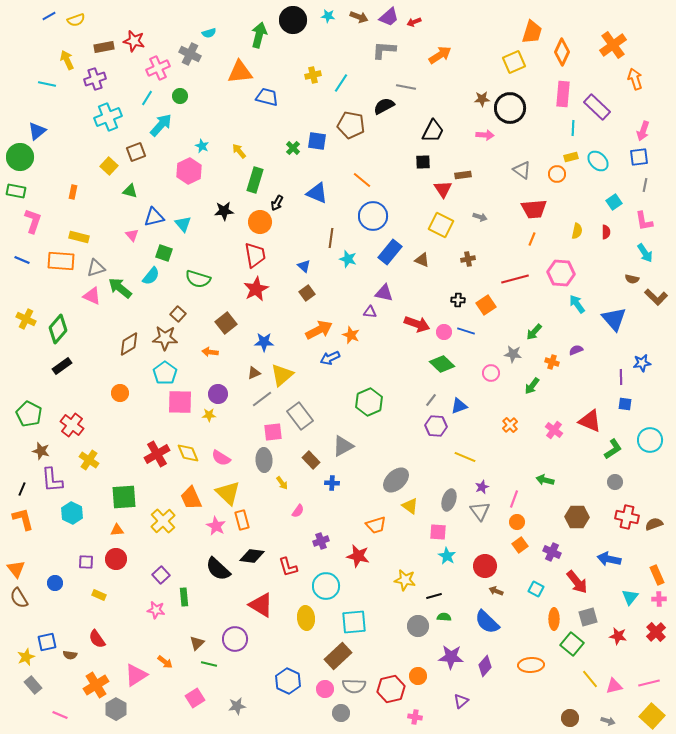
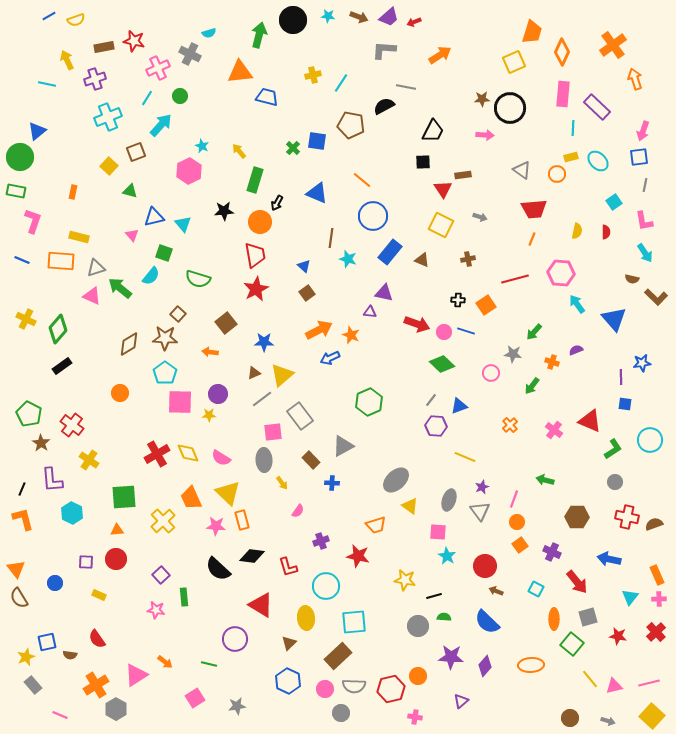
brown star at (41, 451): moved 8 px up; rotated 18 degrees clockwise
pink star at (216, 526): rotated 24 degrees counterclockwise
brown triangle at (197, 643): moved 92 px right
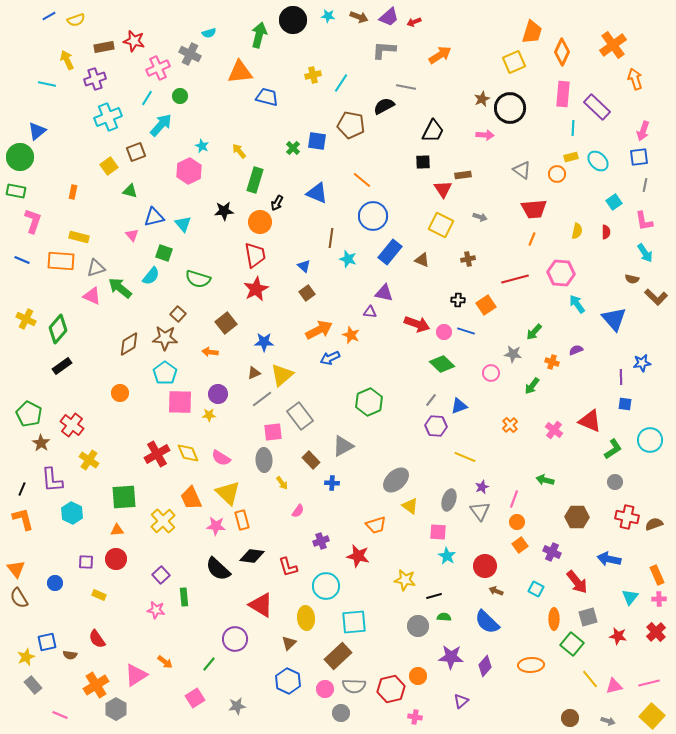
brown star at (482, 99): rotated 21 degrees counterclockwise
yellow square at (109, 166): rotated 12 degrees clockwise
green line at (209, 664): rotated 63 degrees counterclockwise
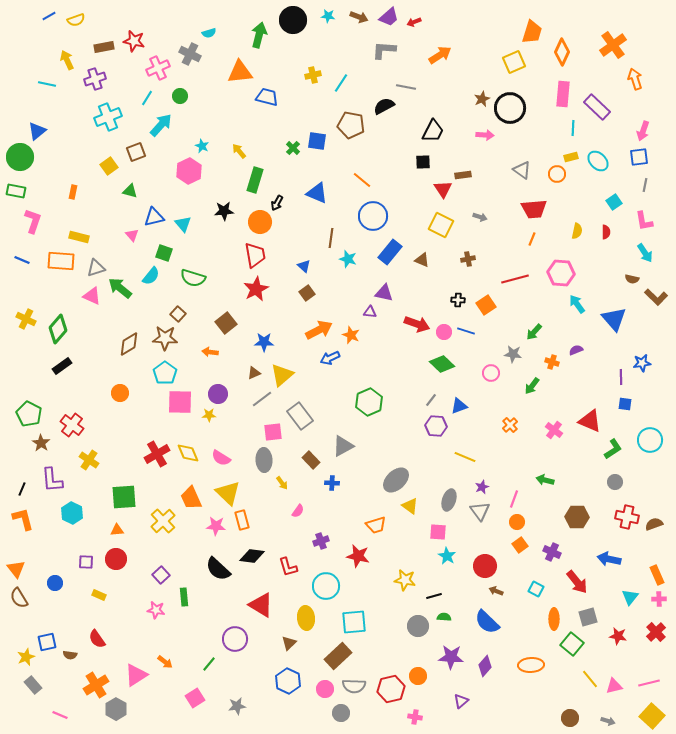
green semicircle at (198, 279): moved 5 px left, 1 px up
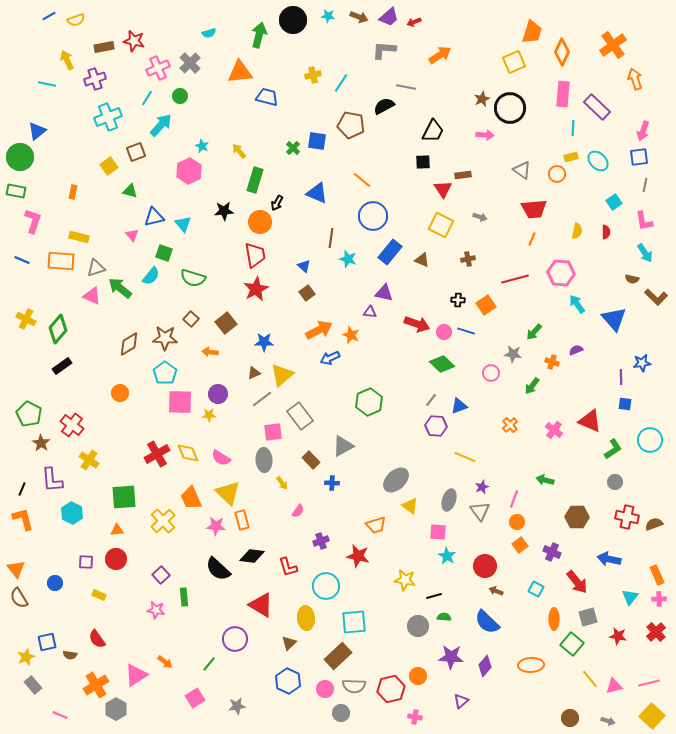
gray cross at (190, 54): moved 9 px down; rotated 20 degrees clockwise
brown square at (178, 314): moved 13 px right, 5 px down
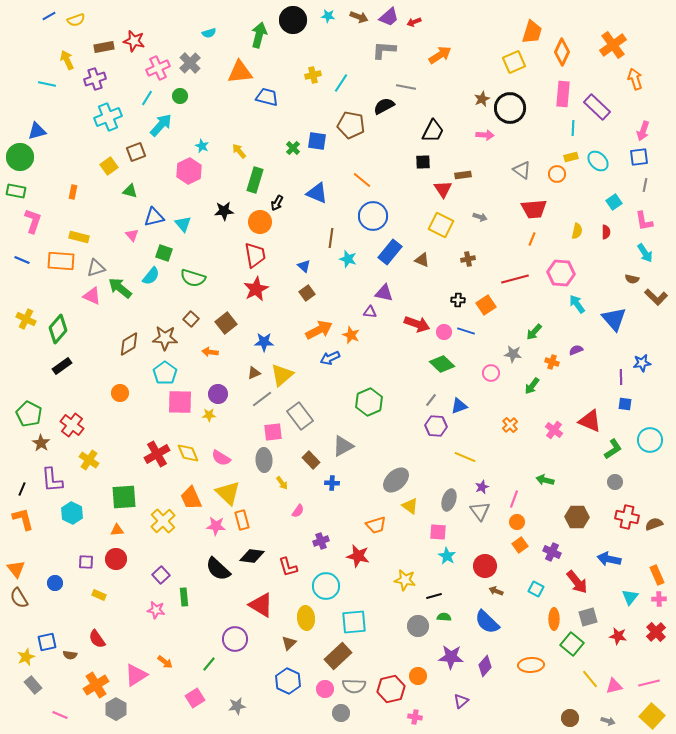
blue triangle at (37, 131): rotated 24 degrees clockwise
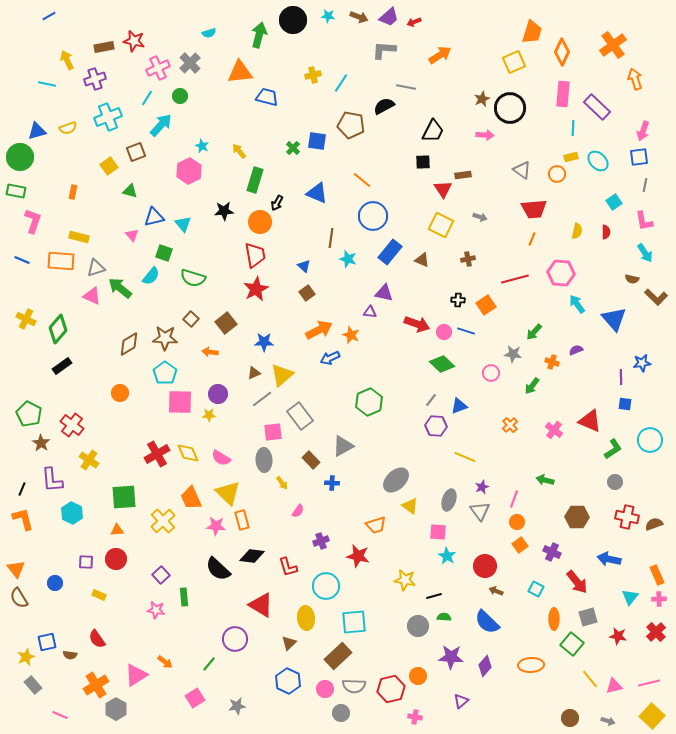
yellow semicircle at (76, 20): moved 8 px left, 108 px down
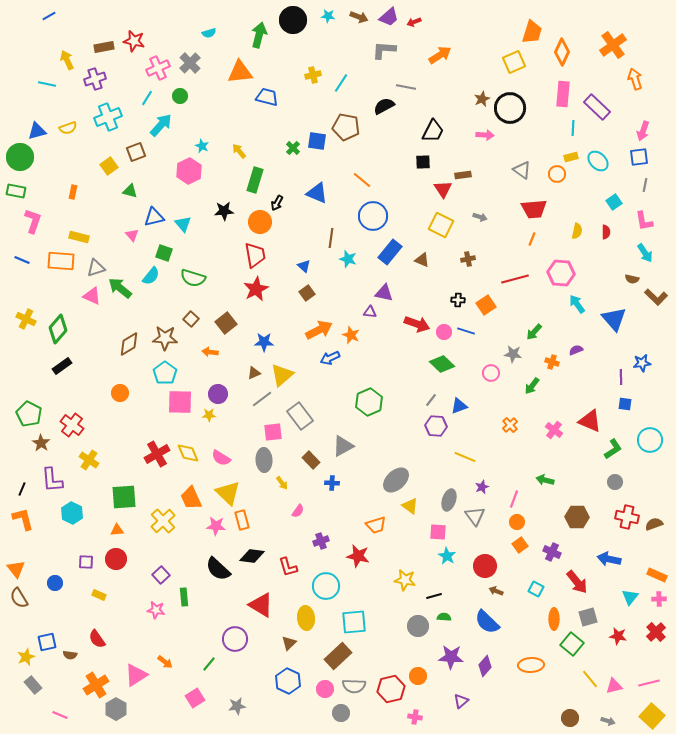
brown pentagon at (351, 125): moved 5 px left, 2 px down
gray triangle at (480, 511): moved 5 px left, 5 px down
orange rectangle at (657, 575): rotated 42 degrees counterclockwise
